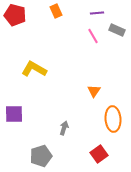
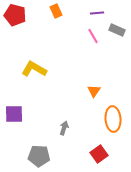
gray pentagon: moved 2 px left; rotated 20 degrees clockwise
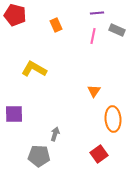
orange rectangle: moved 14 px down
pink line: rotated 42 degrees clockwise
gray arrow: moved 9 px left, 6 px down
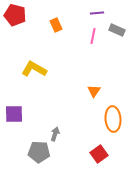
gray pentagon: moved 4 px up
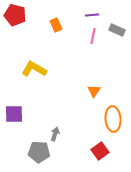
purple line: moved 5 px left, 2 px down
red square: moved 1 px right, 3 px up
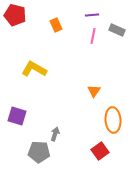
purple square: moved 3 px right, 2 px down; rotated 18 degrees clockwise
orange ellipse: moved 1 px down
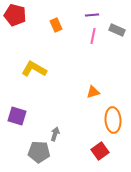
orange triangle: moved 1 px left, 1 px down; rotated 40 degrees clockwise
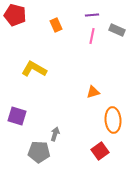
pink line: moved 1 px left
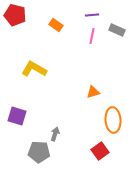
orange rectangle: rotated 32 degrees counterclockwise
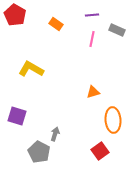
red pentagon: rotated 15 degrees clockwise
orange rectangle: moved 1 px up
pink line: moved 3 px down
yellow L-shape: moved 3 px left
gray pentagon: rotated 25 degrees clockwise
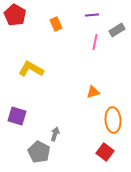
orange rectangle: rotated 32 degrees clockwise
gray rectangle: rotated 56 degrees counterclockwise
pink line: moved 3 px right, 3 px down
red square: moved 5 px right, 1 px down; rotated 18 degrees counterclockwise
